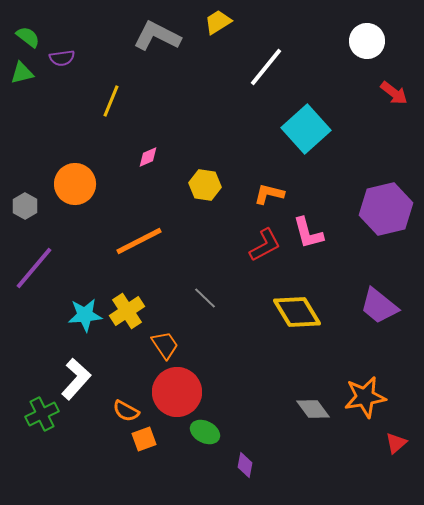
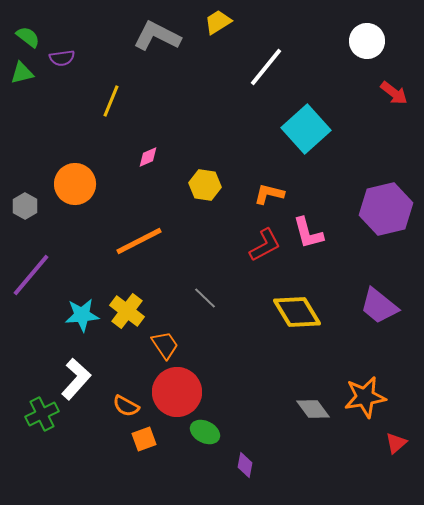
purple line: moved 3 px left, 7 px down
yellow cross: rotated 20 degrees counterclockwise
cyan star: moved 3 px left
orange semicircle: moved 5 px up
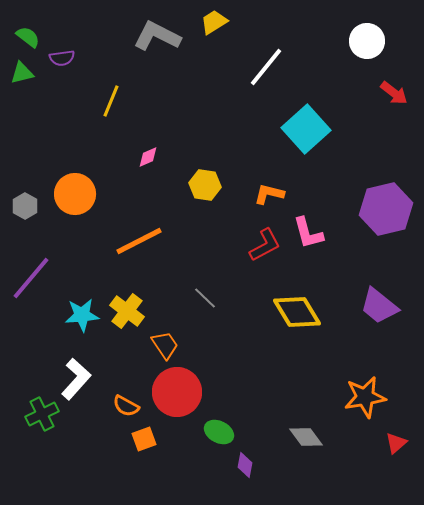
yellow trapezoid: moved 4 px left
orange circle: moved 10 px down
purple line: moved 3 px down
gray diamond: moved 7 px left, 28 px down
green ellipse: moved 14 px right
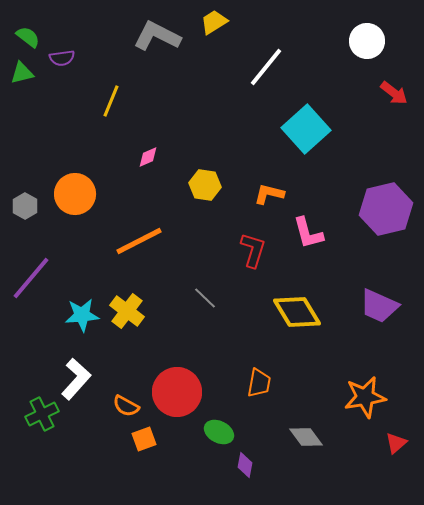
red L-shape: moved 12 px left, 5 px down; rotated 45 degrees counterclockwise
purple trapezoid: rotated 15 degrees counterclockwise
orange trapezoid: moved 94 px right, 38 px down; rotated 44 degrees clockwise
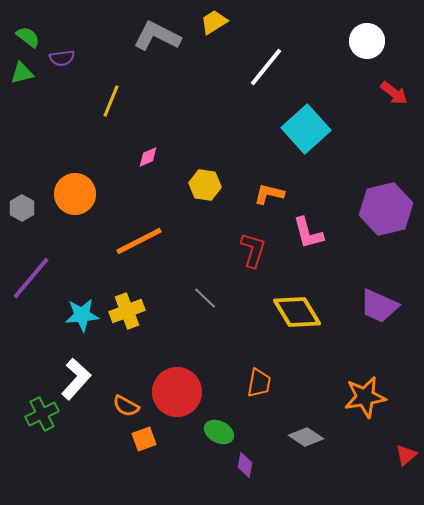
gray hexagon: moved 3 px left, 2 px down
yellow cross: rotated 32 degrees clockwise
gray diamond: rotated 20 degrees counterclockwise
red triangle: moved 10 px right, 12 px down
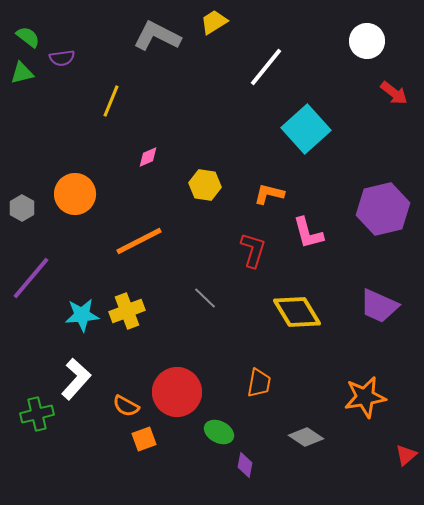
purple hexagon: moved 3 px left
green cross: moved 5 px left; rotated 12 degrees clockwise
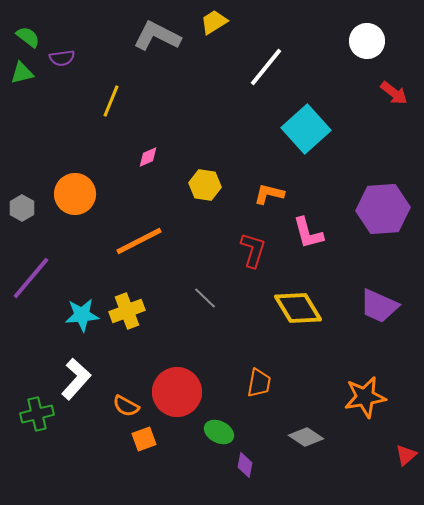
purple hexagon: rotated 9 degrees clockwise
yellow diamond: moved 1 px right, 4 px up
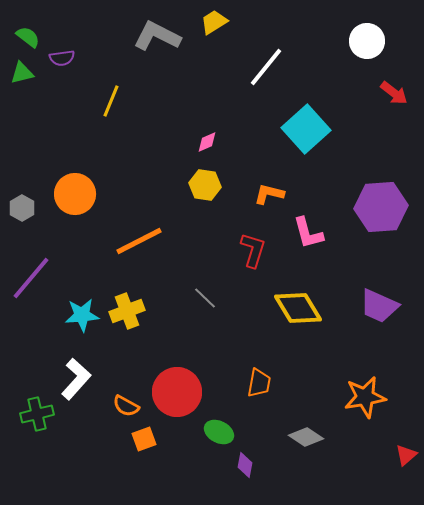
pink diamond: moved 59 px right, 15 px up
purple hexagon: moved 2 px left, 2 px up
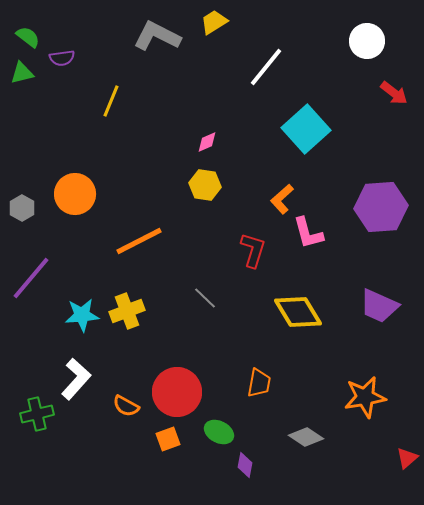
orange L-shape: moved 13 px right, 5 px down; rotated 56 degrees counterclockwise
yellow diamond: moved 4 px down
orange square: moved 24 px right
red triangle: moved 1 px right, 3 px down
